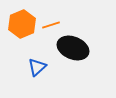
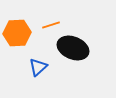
orange hexagon: moved 5 px left, 9 px down; rotated 20 degrees clockwise
blue triangle: moved 1 px right
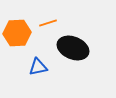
orange line: moved 3 px left, 2 px up
blue triangle: rotated 30 degrees clockwise
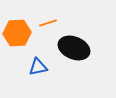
black ellipse: moved 1 px right
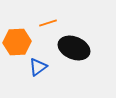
orange hexagon: moved 9 px down
blue triangle: rotated 24 degrees counterclockwise
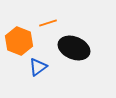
orange hexagon: moved 2 px right, 1 px up; rotated 24 degrees clockwise
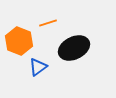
black ellipse: rotated 48 degrees counterclockwise
